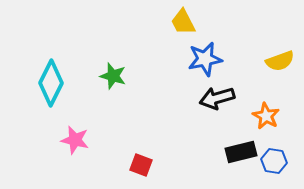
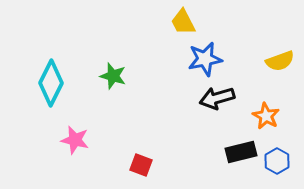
blue hexagon: moved 3 px right; rotated 20 degrees clockwise
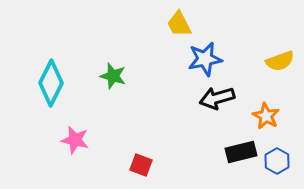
yellow trapezoid: moved 4 px left, 2 px down
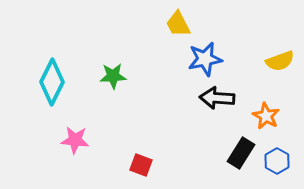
yellow trapezoid: moved 1 px left
green star: rotated 20 degrees counterclockwise
cyan diamond: moved 1 px right, 1 px up
black arrow: rotated 20 degrees clockwise
pink star: rotated 8 degrees counterclockwise
black rectangle: moved 1 px down; rotated 44 degrees counterclockwise
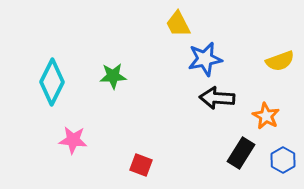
pink star: moved 2 px left
blue hexagon: moved 6 px right, 1 px up
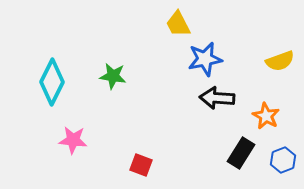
green star: rotated 12 degrees clockwise
blue hexagon: rotated 10 degrees clockwise
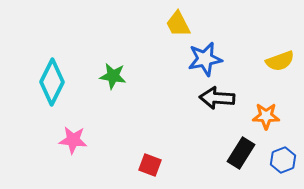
orange star: rotated 28 degrees counterclockwise
red square: moved 9 px right
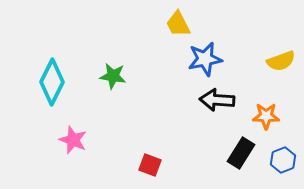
yellow semicircle: moved 1 px right
black arrow: moved 2 px down
pink star: rotated 16 degrees clockwise
